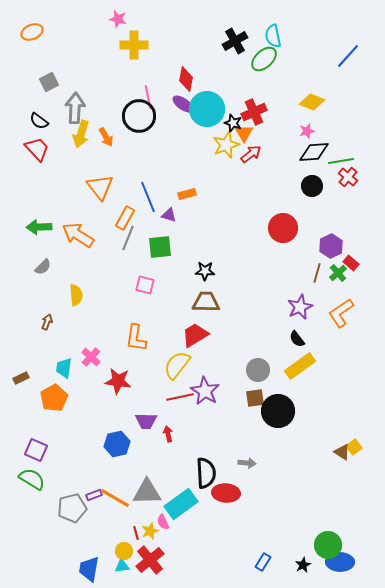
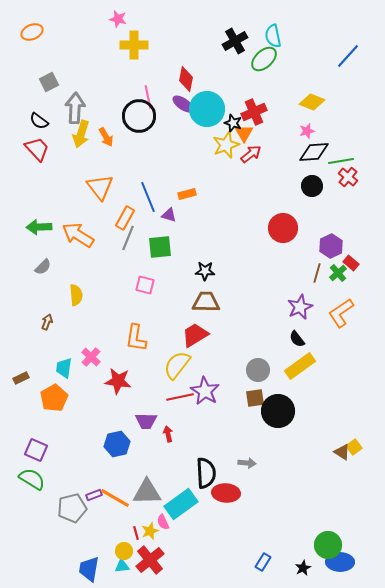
black star at (303, 565): moved 3 px down
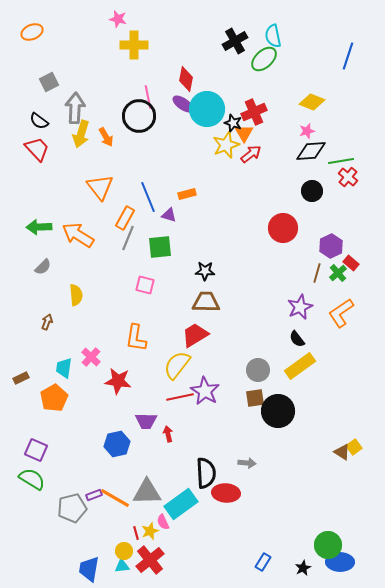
blue line at (348, 56): rotated 24 degrees counterclockwise
black diamond at (314, 152): moved 3 px left, 1 px up
black circle at (312, 186): moved 5 px down
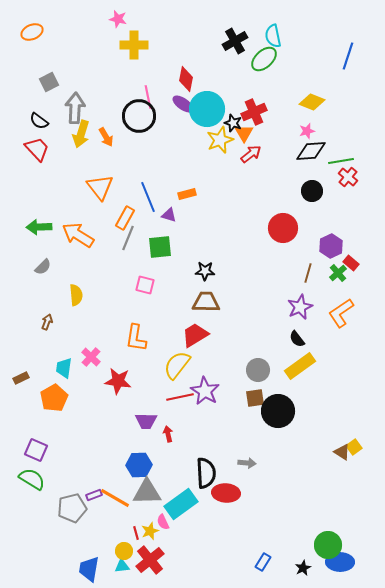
yellow star at (226, 145): moved 6 px left, 5 px up
brown line at (317, 273): moved 9 px left
blue hexagon at (117, 444): moved 22 px right, 21 px down; rotated 10 degrees clockwise
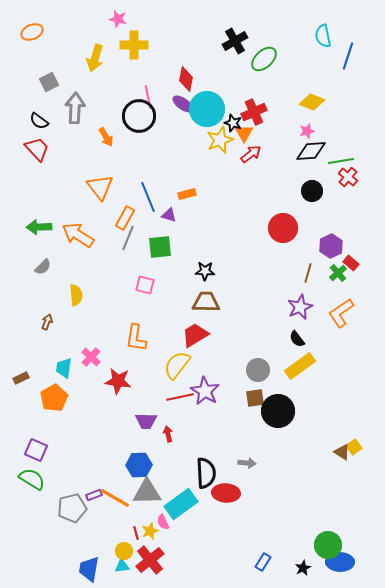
cyan semicircle at (273, 36): moved 50 px right
yellow arrow at (81, 134): moved 14 px right, 76 px up
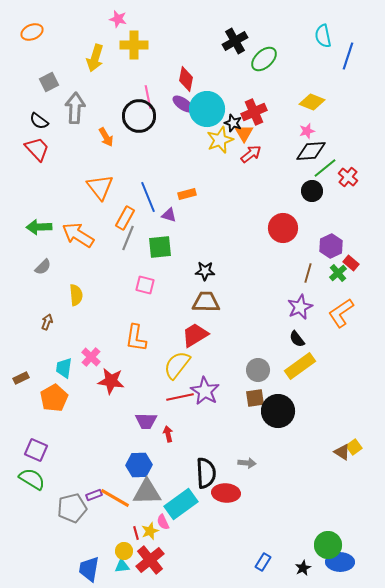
green line at (341, 161): moved 16 px left, 7 px down; rotated 30 degrees counterclockwise
red star at (118, 381): moved 7 px left
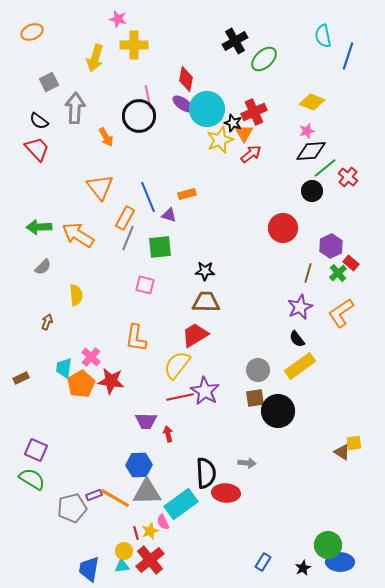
orange pentagon at (54, 398): moved 27 px right, 14 px up
yellow square at (354, 447): moved 4 px up; rotated 28 degrees clockwise
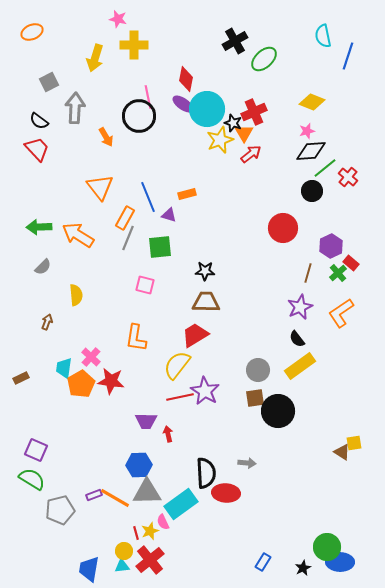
gray pentagon at (72, 508): moved 12 px left, 2 px down
green circle at (328, 545): moved 1 px left, 2 px down
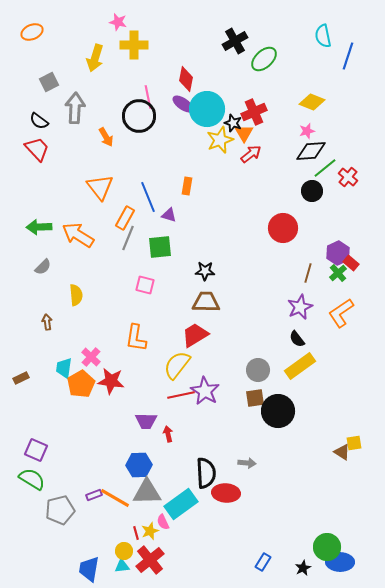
pink star at (118, 19): moved 3 px down
orange rectangle at (187, 194): moved 8 px up; rotated 66 degrees counterclockwise
purple hexagon at (331, 246): moved 7 px right, 7 px down
brown arrow at (47, 322): rotated 28 degrees counterclockwise
red line at (180, 397): moved 1 px right, 2 px up
